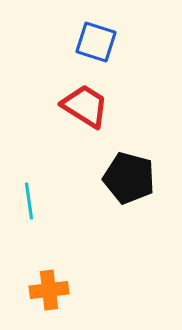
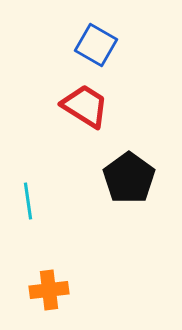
blue square: moved 3 px down; rotated 12 degrees clockwise
black pentagon: rotated 21 degrees clockwise
cyan line: moved 1 px left
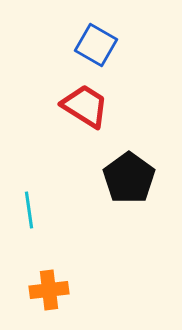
cyan line: moved 1 px right, 9 px down
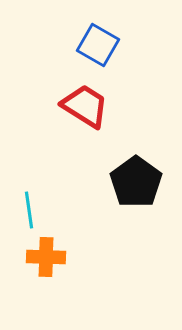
blue square: moved 2 px right
black pentagon: moved 7 px right, 4 px down
orange cross: moved 3 px left, 33 px up; rotated 9 degrees clockwise
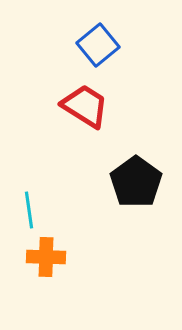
blue square: rotated 21 degrees clockwise
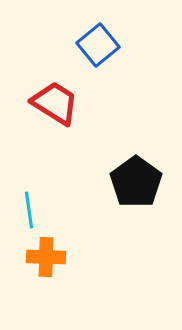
red trapezoid: moved 30 px left, 3 px up
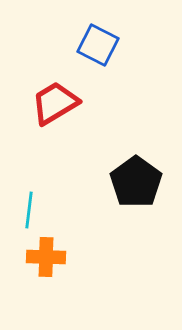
blue square: rotated 24 degrees counterclockwise
red trapezoid: rotated 63 degrees counterclockwise
cyan line: rotated 15 degrees clockwise
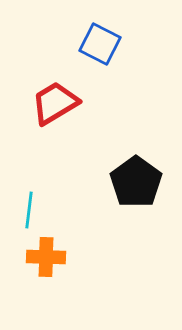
blue square: moved 2 px right, 1 px up
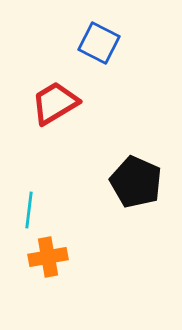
blue square: moved 1 px left, 1 px up
black pentagon: rotated 12 degrees counterclockwise
orange cross: moved 2 px right; rotated 12 degrees counterclockwise
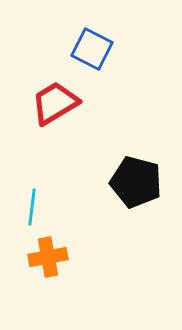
blue square: moved 7 px left, 6 px down
black pentagon: rotated 9 degrees counterclockwise
cyan line: moved 3 px right, 3 px up
